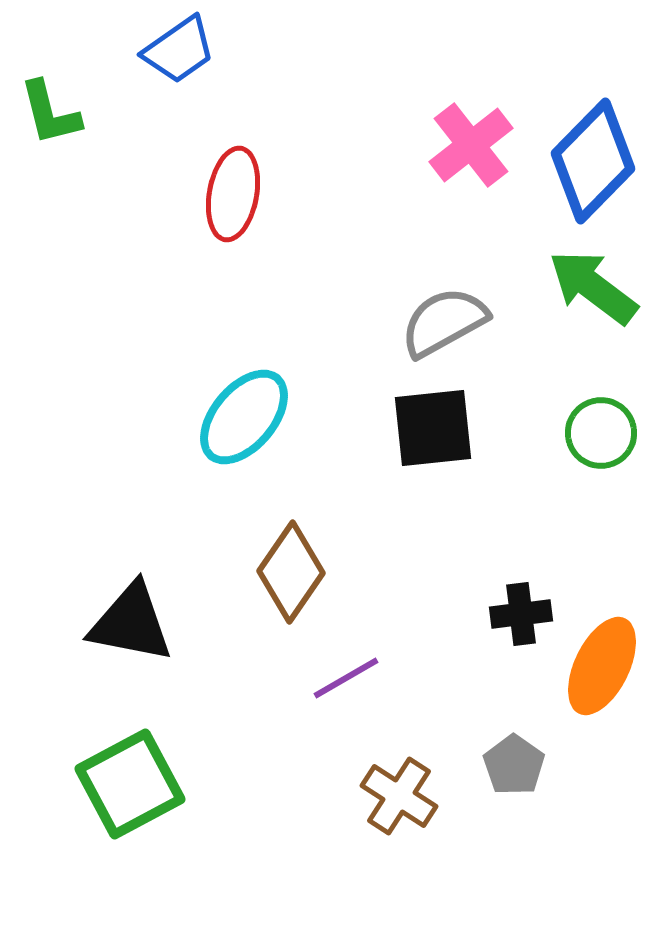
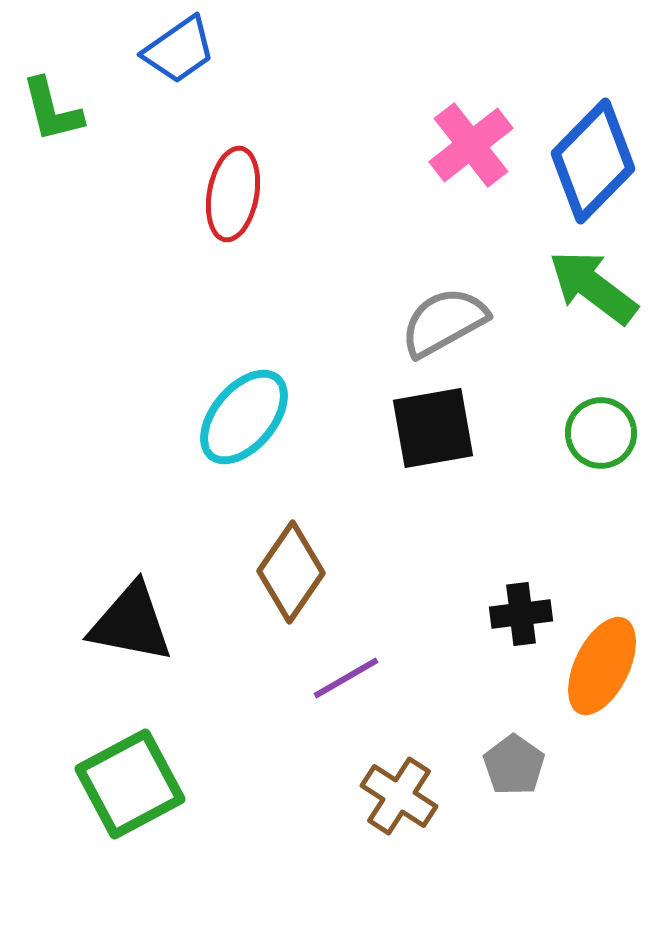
green L-shape: moved 2 px right, 3 px up
black square: rotated 4 degrees counterclockwise
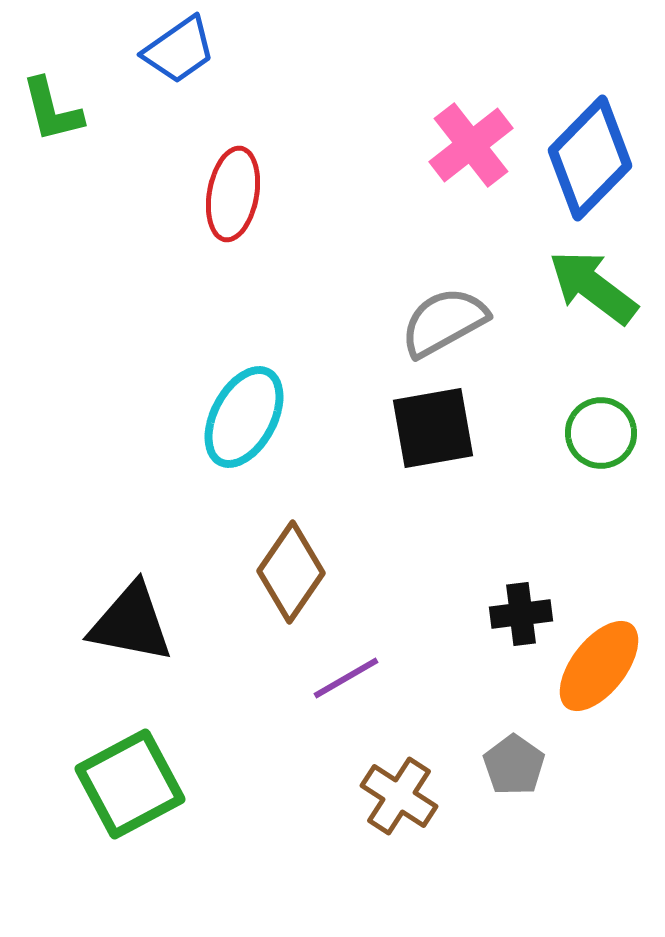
blue diamond: moved 3 px left, 3 px up
cyan ellipse: rotated 12 degrees counterclockwise
orange ellipse: moved 3 px left; rotated 12 degrees clockwise
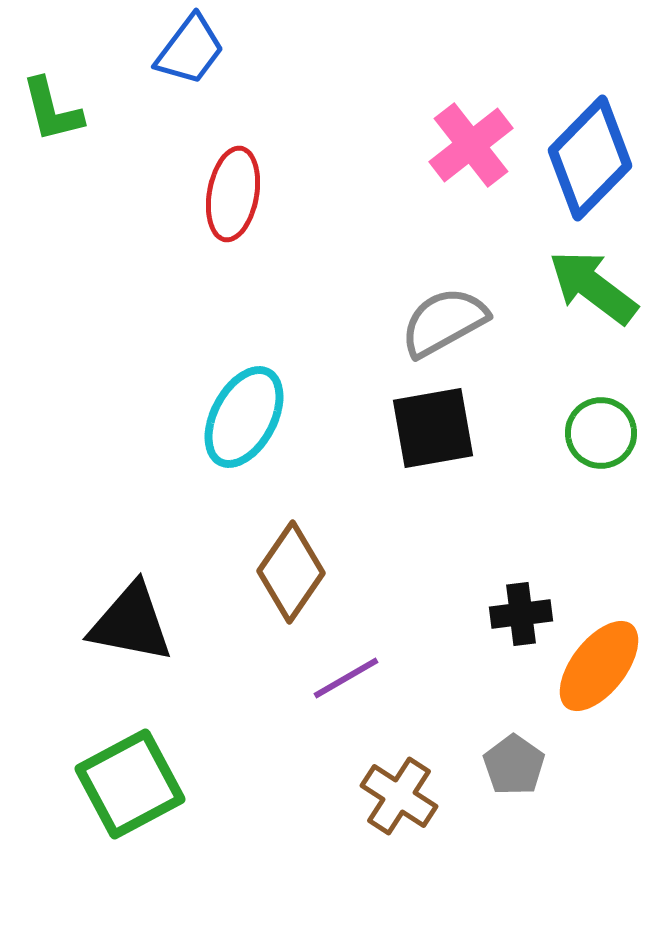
blue trapezoid: moved 11 px right; rotated 18 degrees counterclockwise
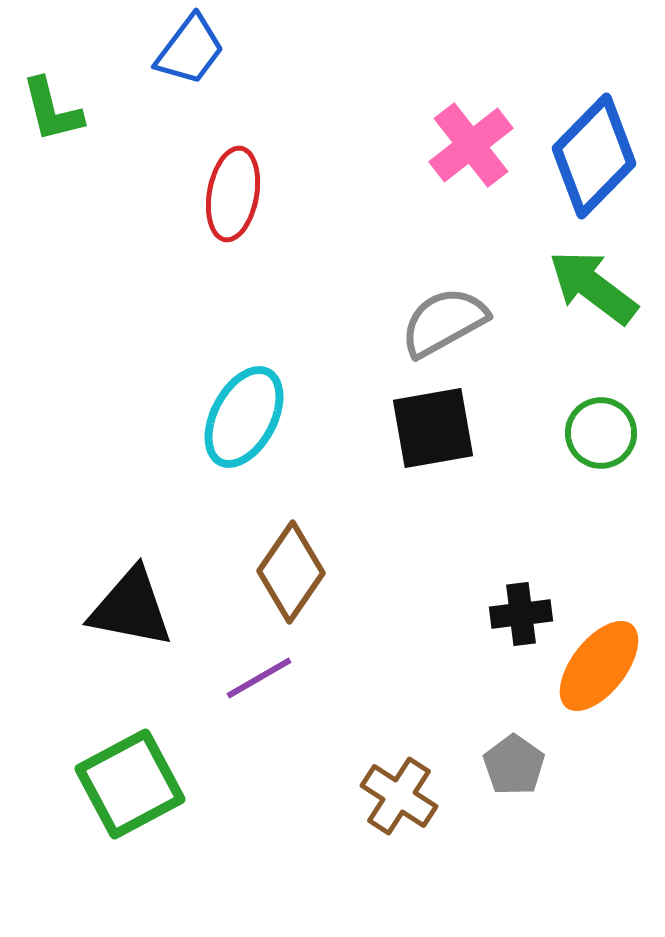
blue diamond: moved 4 px right, 2 px up
black triangle: moved 15 px up
purple line: moved 87 px left
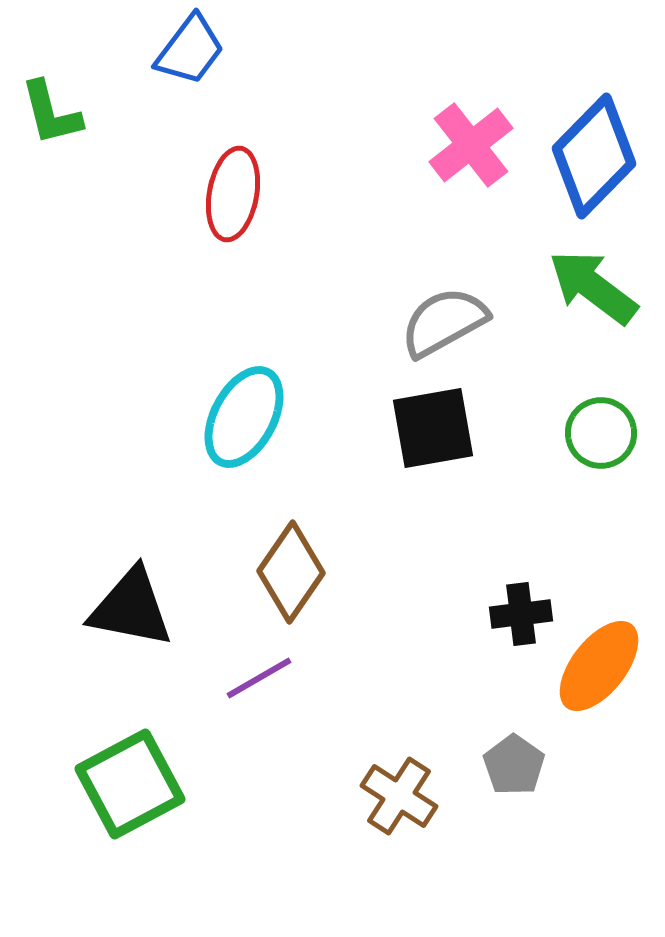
green L-shape: moved 1 px left, 3 px down
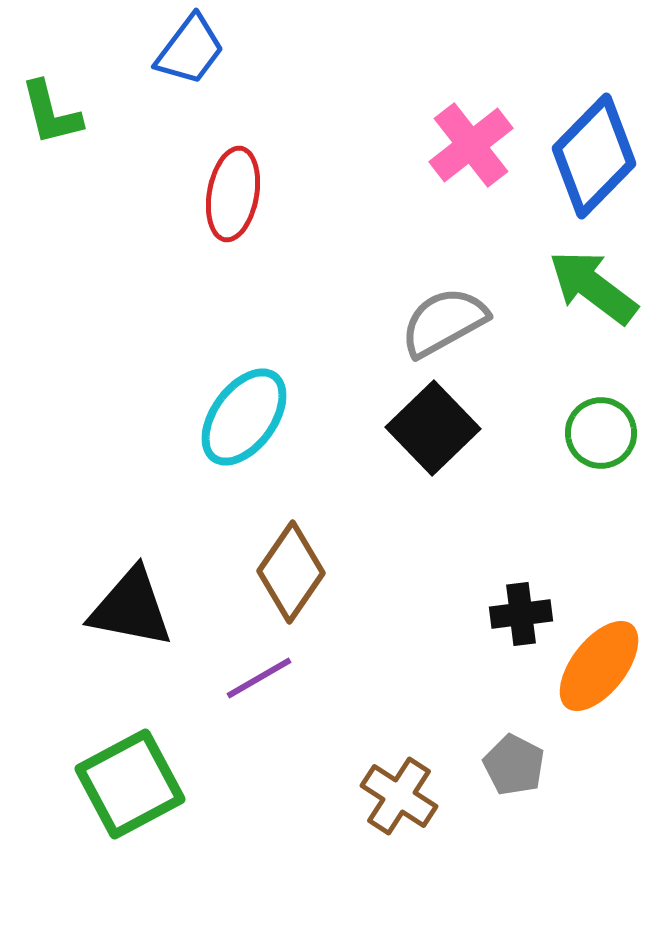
cyan ellipse: rotated 8 degrees clockwise
black square: rotated 34 degrees counterclockwise
gray pentagon: rotated 8 degrees counterclockwise
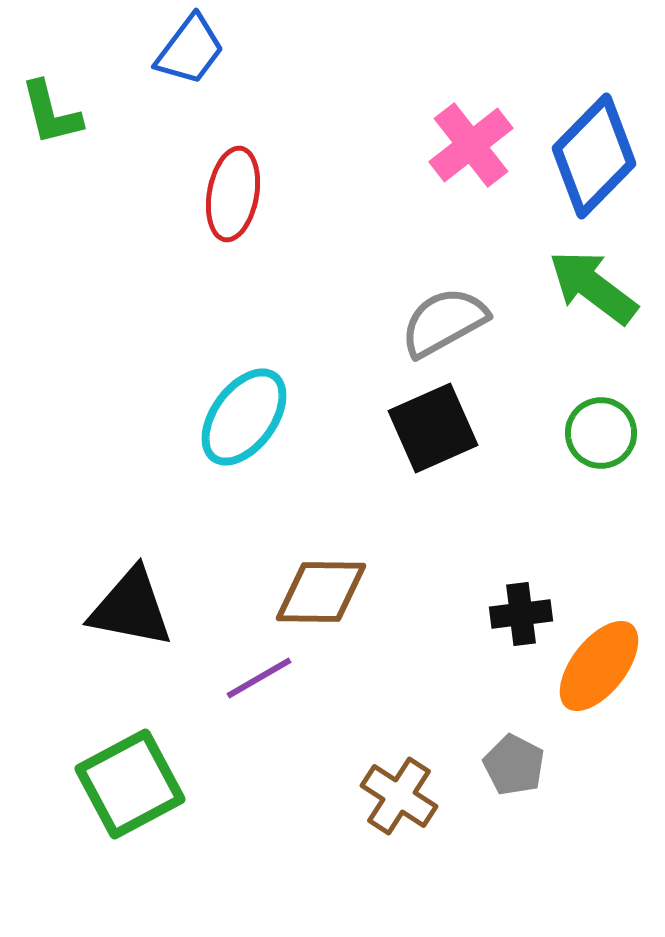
black square: rotated 20 degrees clockwise
brown diamond: moved 30 px right, 20 px down; rotated 56 degrees clockwise
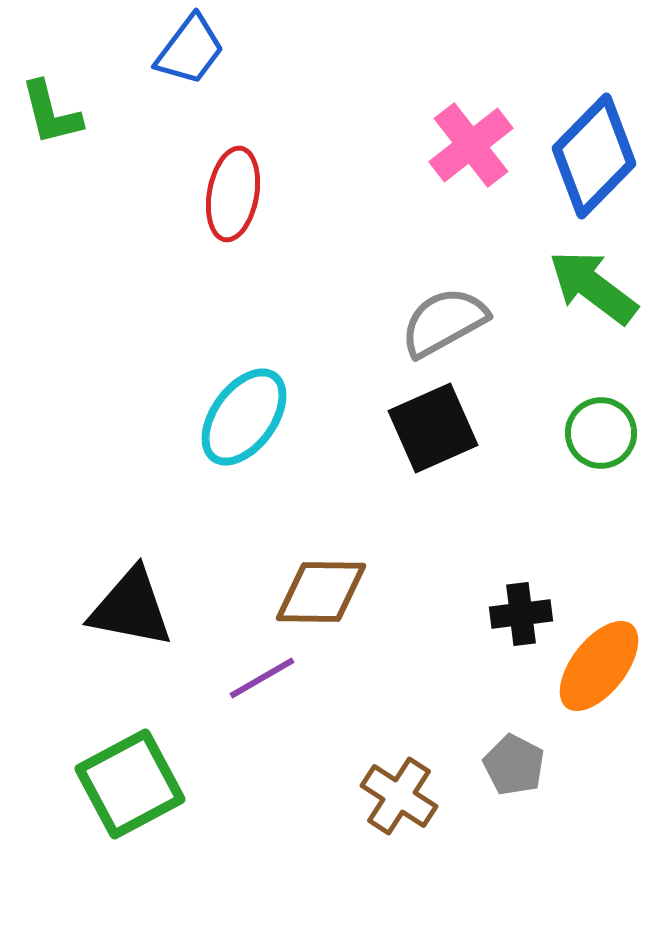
purple line: moved 3 px right
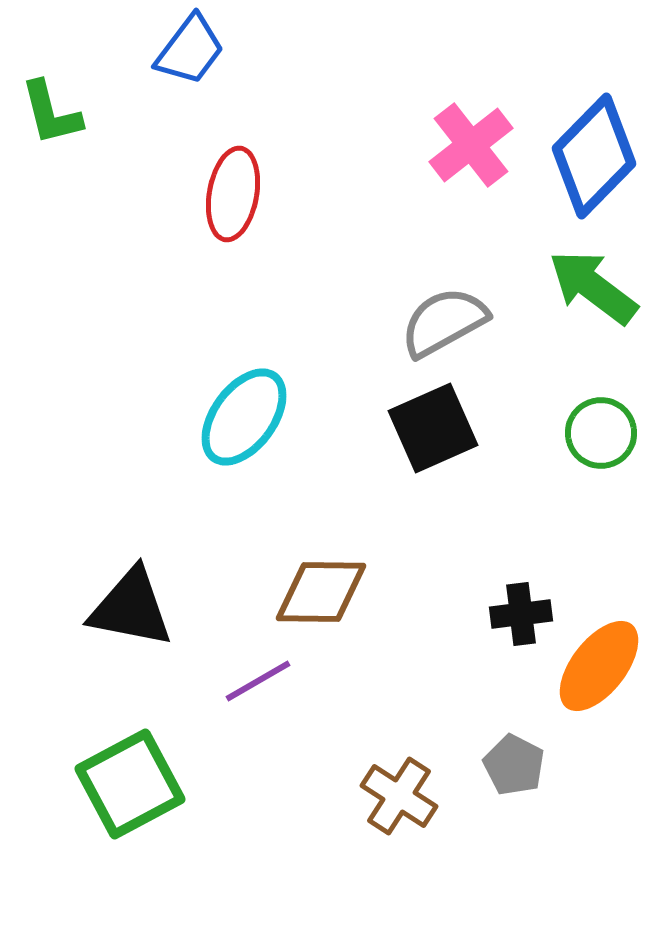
purple line: moved 4 px left, 3 px down
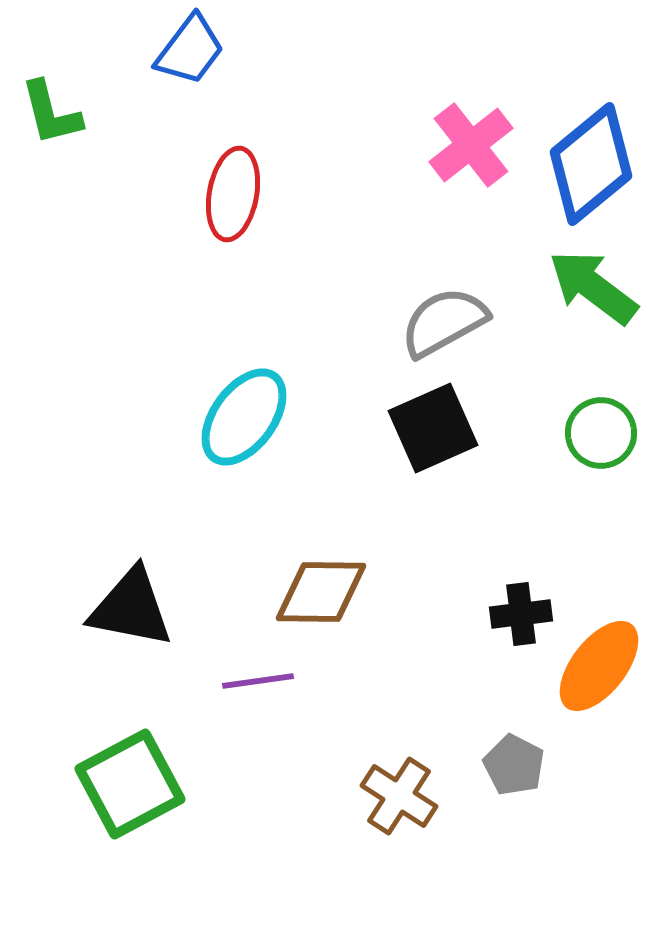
blue diamond: moved 3 px left, 8 px down; rotated 6 degrees clockwise
purple line: rotated 22 degrees clockwise
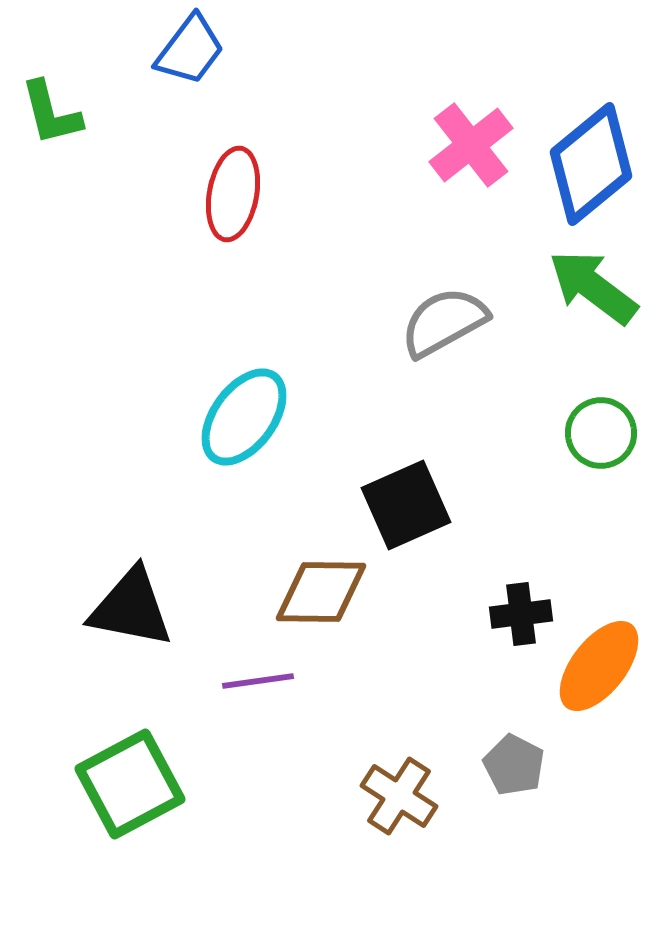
black square: moved 27 px left, 77 px down
